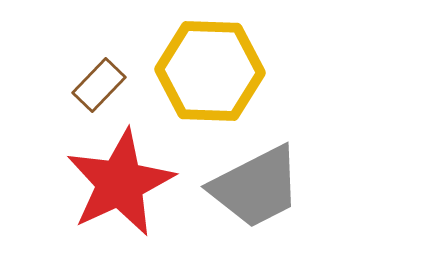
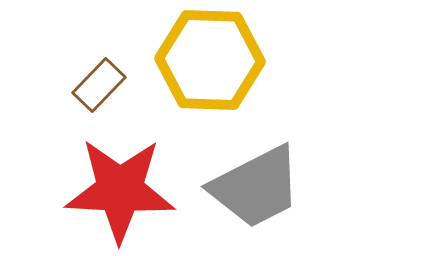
yellow hexagon: moved 11 px up
red star: moved 7 px down; rotated 28 degrees clockwise
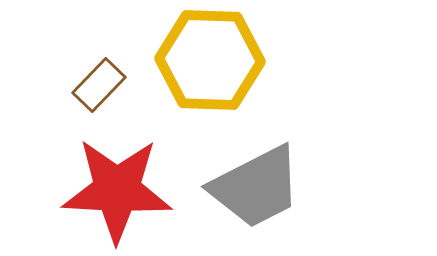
red star: moved 3 px left
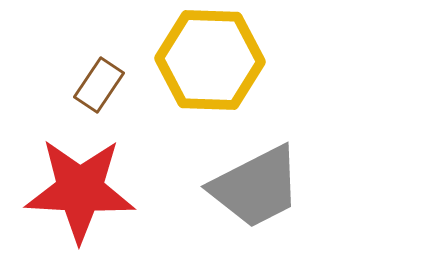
brown rectangle: rotated 10 degrees counterclockwise
red star: moved 37 px left
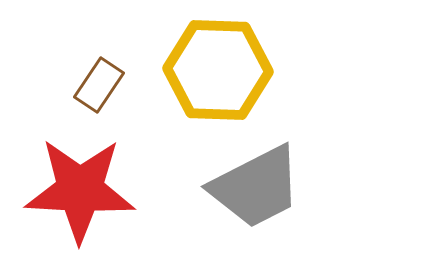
yellow hexagon: moved 8 px right, 10 px down
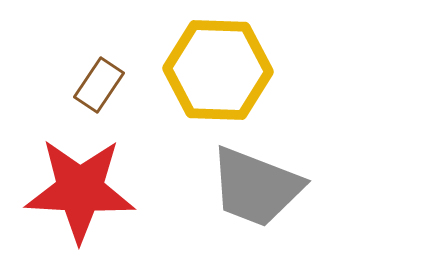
gray trapezoid: rotated 48 degrees clockwise
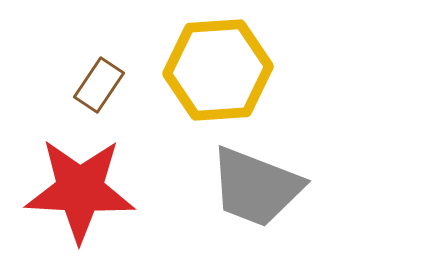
yellow hexagon: rotated 6 degrees counterclockwise
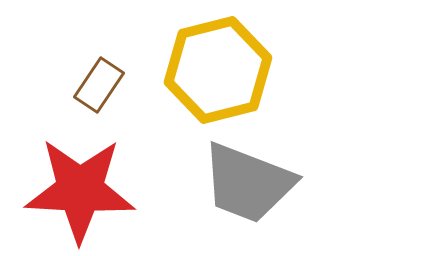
yellow hexagon: rotated 10 degrees counterclockwise
gray trapezoid: moved 8 px left, 4 px up
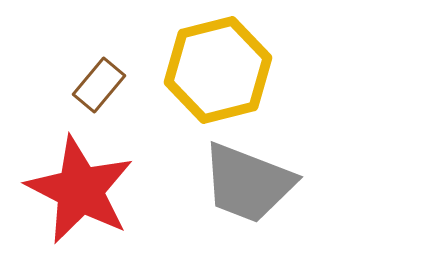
brown rectangle: rotated 6 degrees clockwise
red star: rotated 24 degrees clockwise
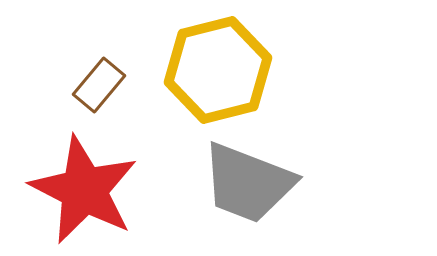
red star: moved 4 px right
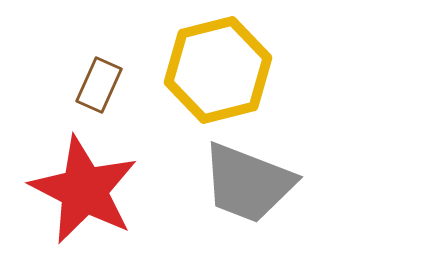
brown rectangle: rotated 16 degrees counterclockwise
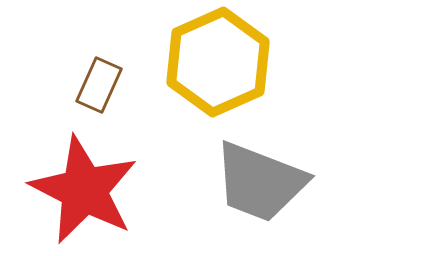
yellow hexagon: moved 8 px up; rotated 10 degrees counterclockwise
gray trapezoid: moved 12 px right, 1 px up
